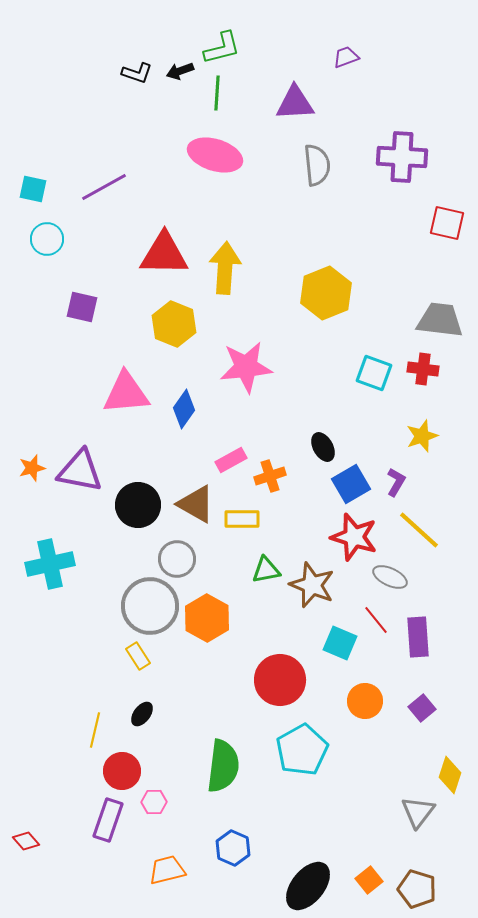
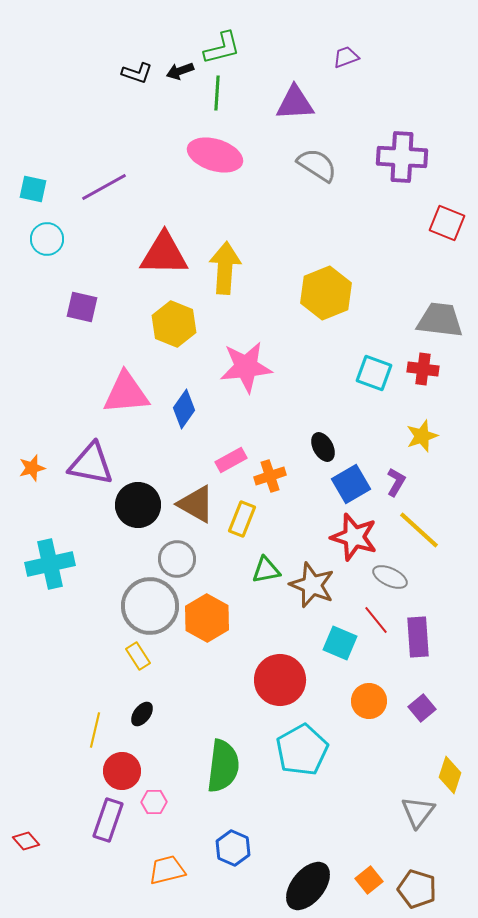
gray semicircle at (317, 165): rotated 51 degrees counterclockwise
red square at (447, 223): rotated 9 degrees clockwise
purple triangle at (80, 471): moved 11 px right, 7 px up
yellow rectangle at (242, 519): rotated 68 degrees counterclockwise
orange circle at (365, 701): moved 4 px right
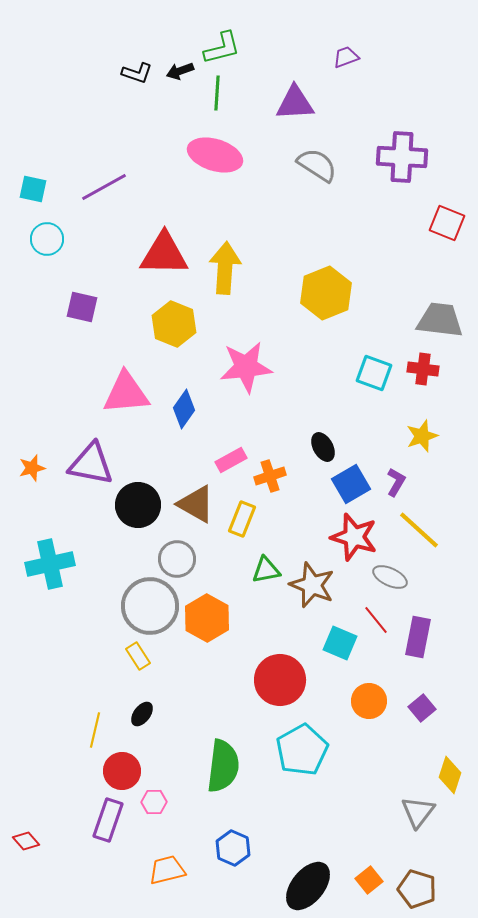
purple rectangle at (418, 637): rotated 15 degrees clockwise
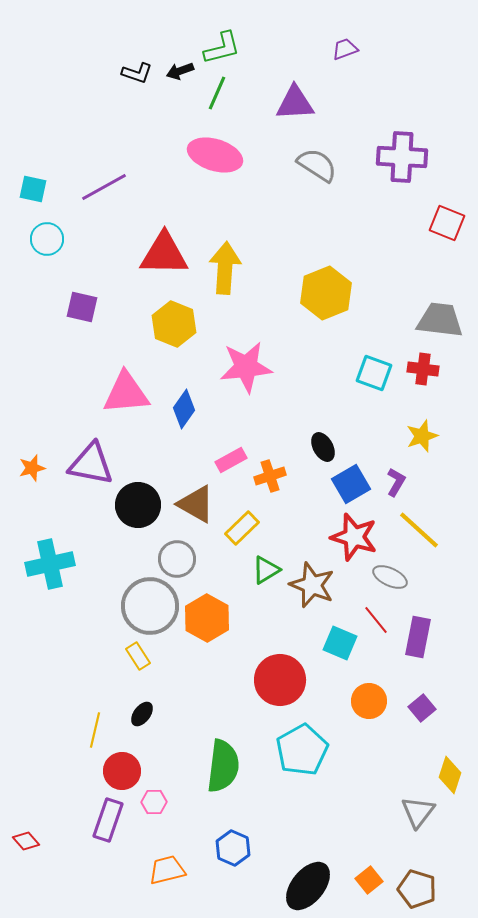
purple trapezoid at (346, 57): moved 1 px left, 8 px up
green line at (217, 93): rotated 20 degrees clockwise
yellow rectangle at (242, 519): moved 9 px down; rotated 24 degrees clockwise
green triangle at (266, 570): rotated 20 degrees counterclockwise
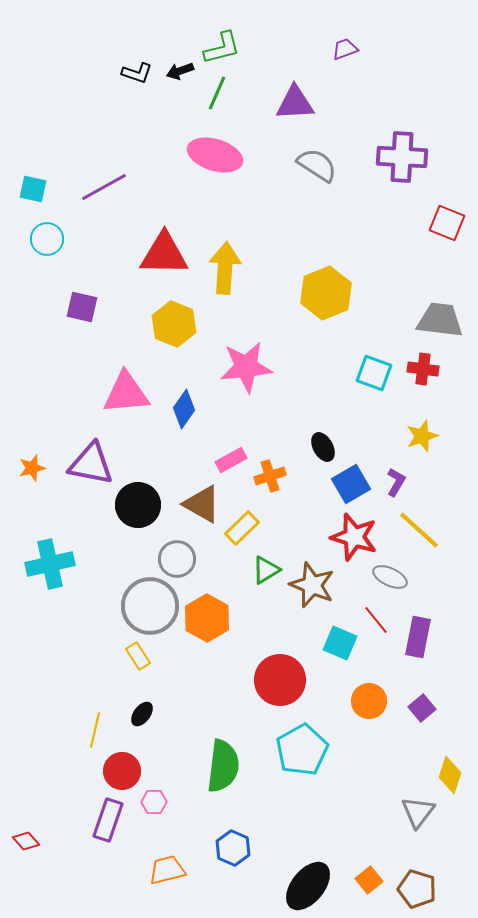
brown triangle at (196, 504): moved 6 px right
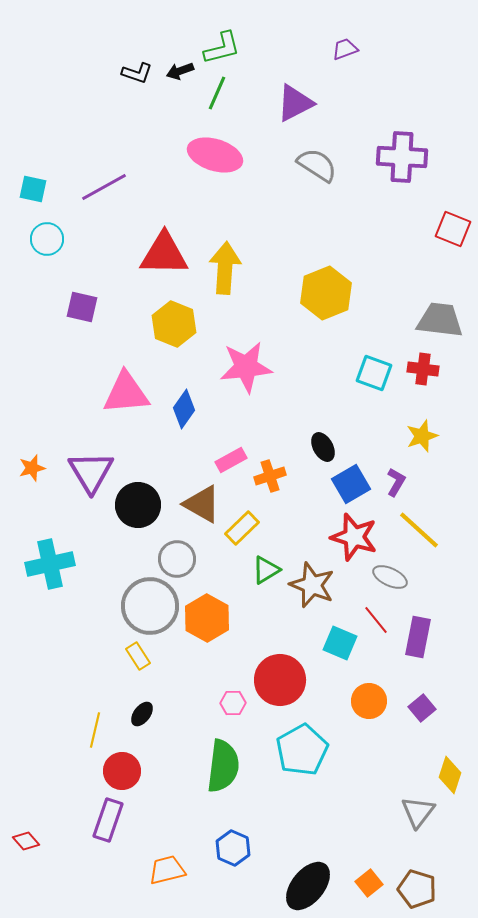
purple triangle at (295, 103): rotated 24 degrees counterclockwise
red square at (447, 223): moved 6 px right, 6 px down
purple triangle at (91, 464): moved 8 px down; rotated 48 degrees clockwise
pink hexagon at (154, 802): moved 79 px right, 99 px up
orange square at (369, 880): moved 3 px down
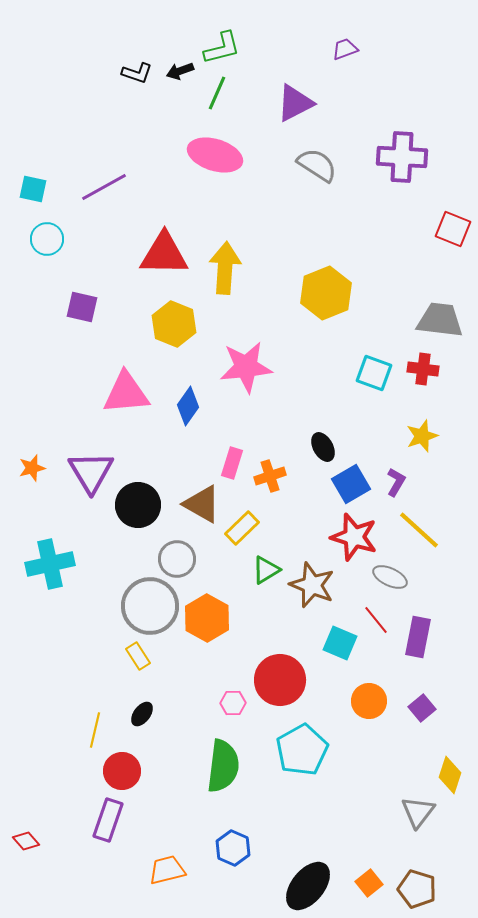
blue diamond at (184, 409): moved 4 px right, 3 px up
pink rectangle at (231, 460): moved 1 px right, 3 px down; rotated 44 degrees counterclockwise
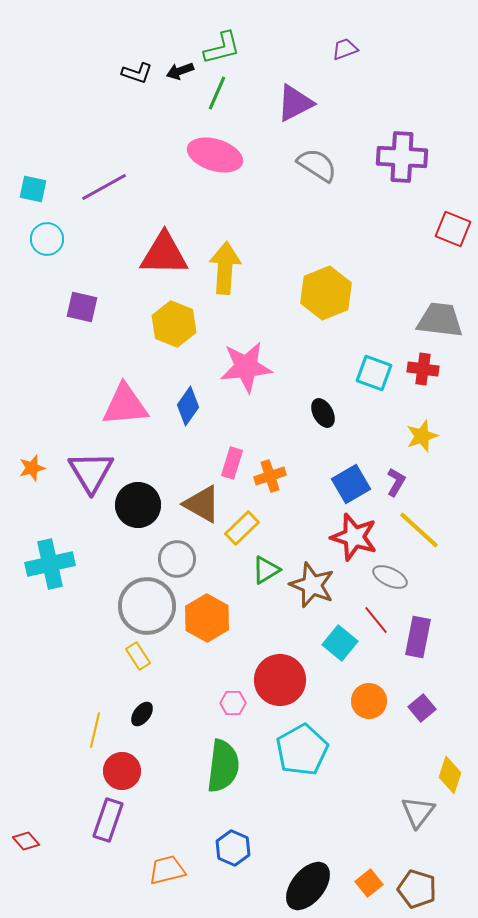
pink triangle at (126, 393): moved 1 px left, 12 px down
black ellipse at (323, 447): moved 34 px up
gray circle at (150, 606): moved 3 px left
cyan square at (340, 643): rotated 16 degrees clockwise
